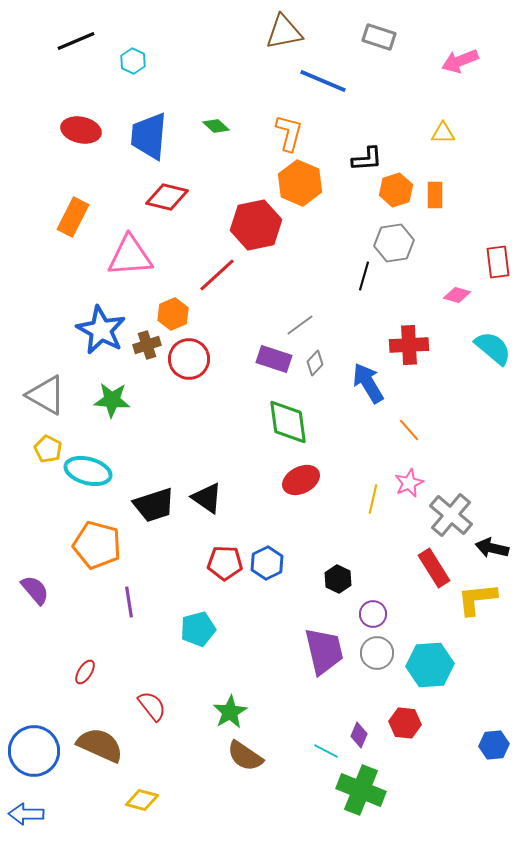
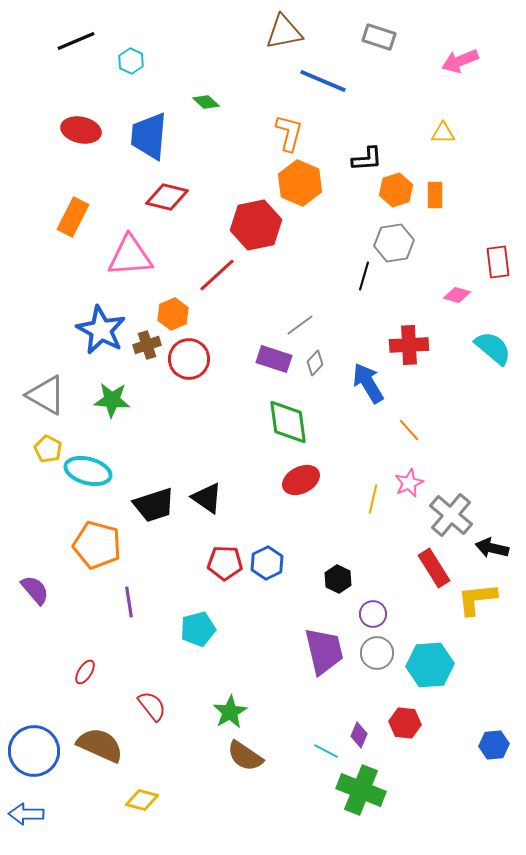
cyan hexagon at (133, 61): moved 2 px left
green diamond at (216, 126): moved 10 px left, 24 px up
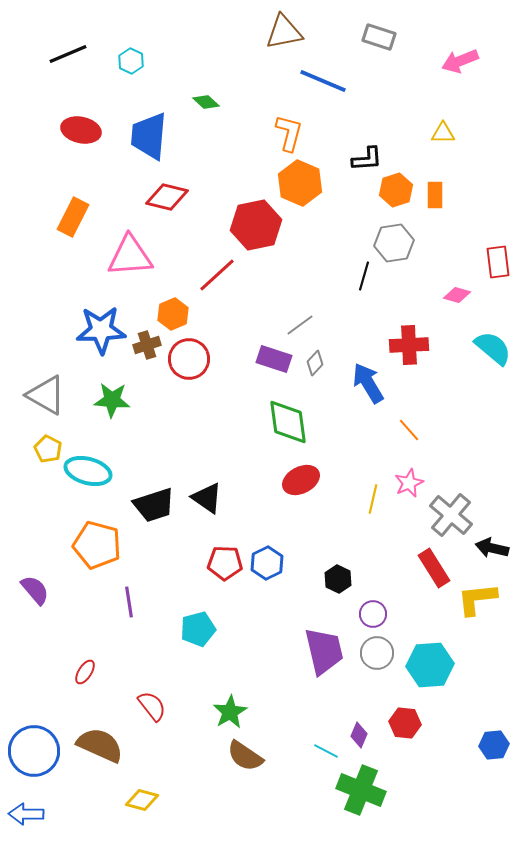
black line at (76, 41): moved 8 px left, 13 px down
blue star at (101, 330): rotated 30 degrees counterclockwise
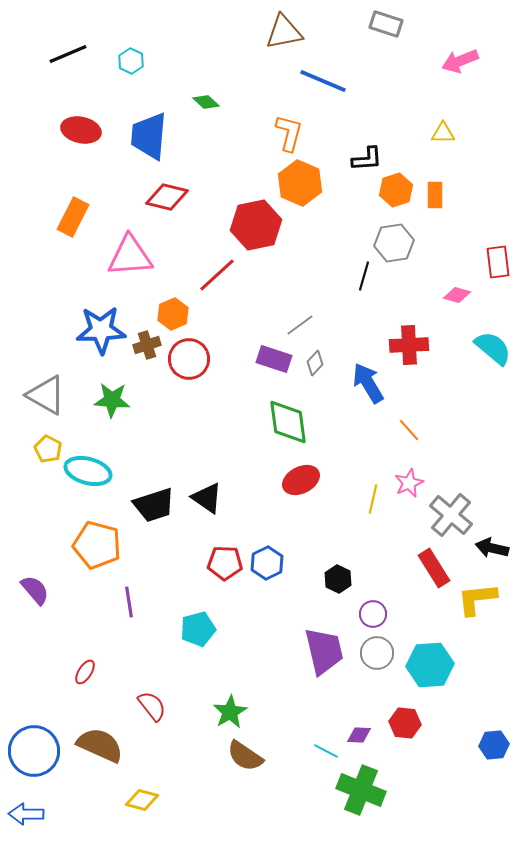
gray rectangle at (379, 37): moved 7 px right, 13 px up
purple diamond at (359, 735): rotated 70 degrees clockwise
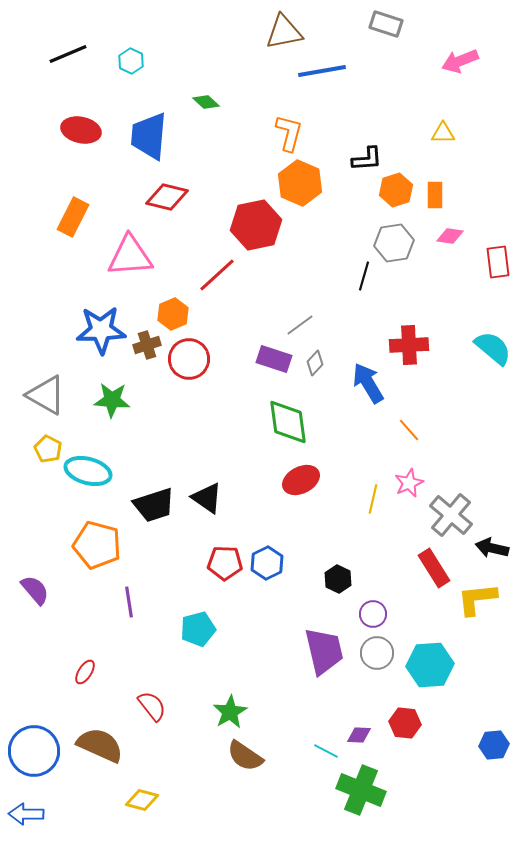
blue line at (323, 81): moved 1 px left, 10 px up; rotated 33 degrees counterclockwise
pink diamond at (457, 295): moved 7 px left, 59 px up; rotated 8 degrees counterclockwise
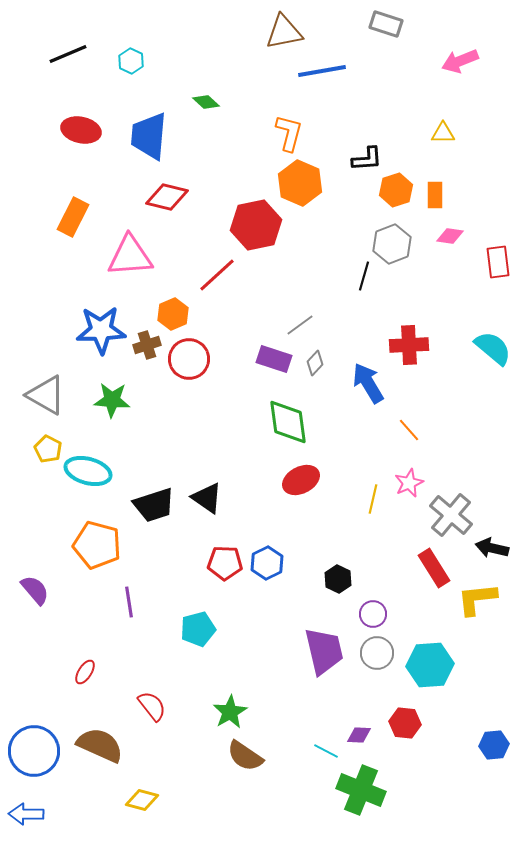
gray hexagon at (394, 243): moved 2 px left, 1 px down; rotated 12 degrees counterclockwise
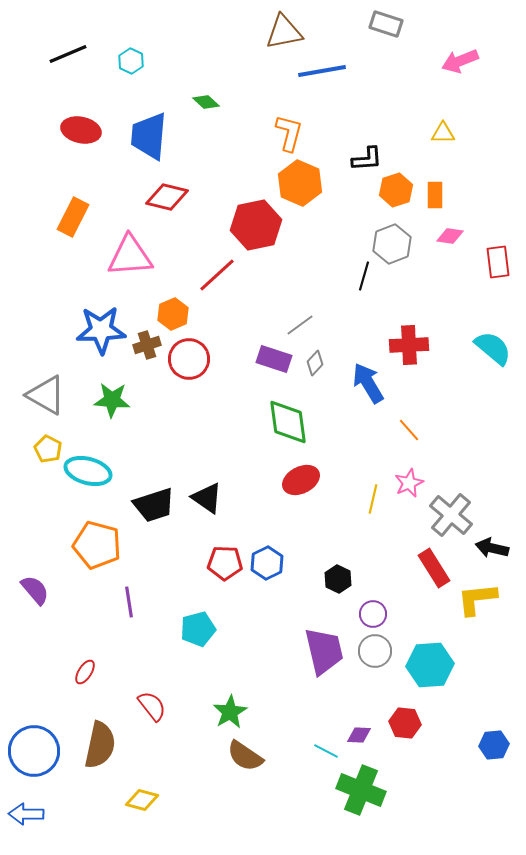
gray circle at (377, 653): moved 2 px left, 2 px up
brown semicircle at (100, 745): rotated 78 degrees clockwise
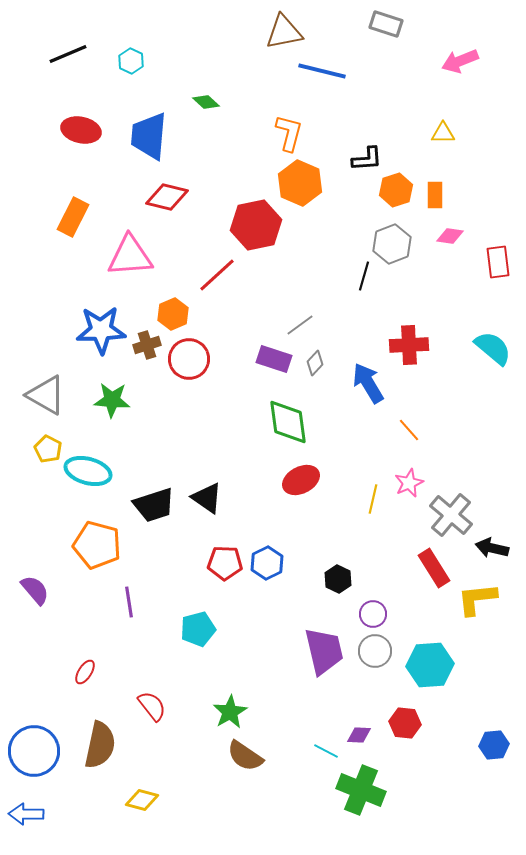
blue line at (322, 71): rotated 24 degrees clockwise
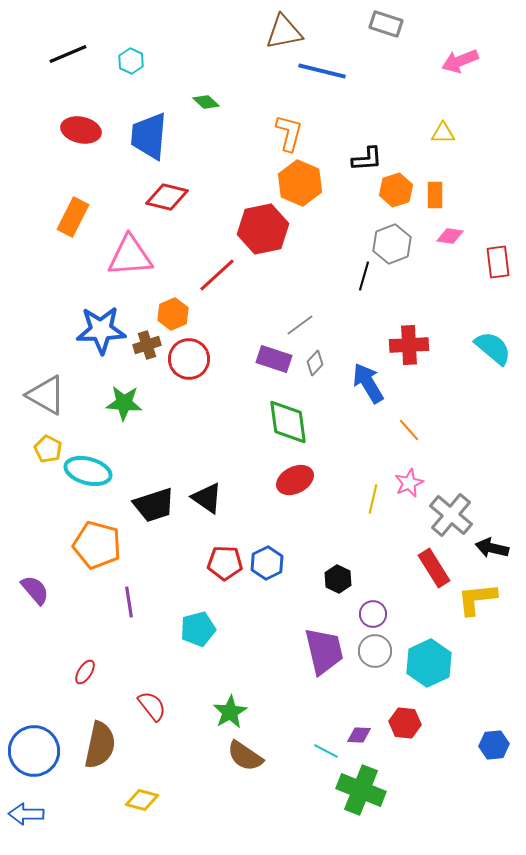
red hexagon at (256, 225): moved 7 px right, 4 px down
green star at (112, 400): moved 12 px right, 3 px down
red ellipse at (301, 480): moved 6 px left
cyan hexagon at (430, 665): moved 1 px left, 2 px up; rotated 21 degrees counterclockwise
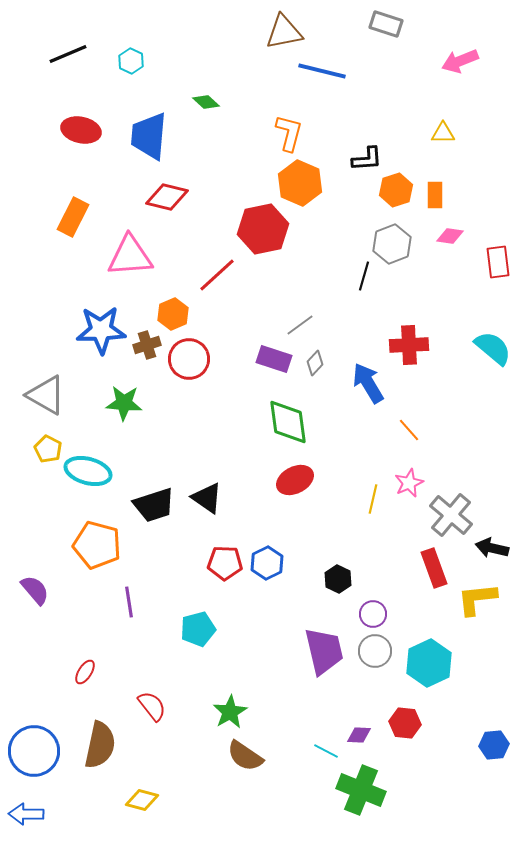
red rectangle at (434, 568): rotated 12 degrees clockwise
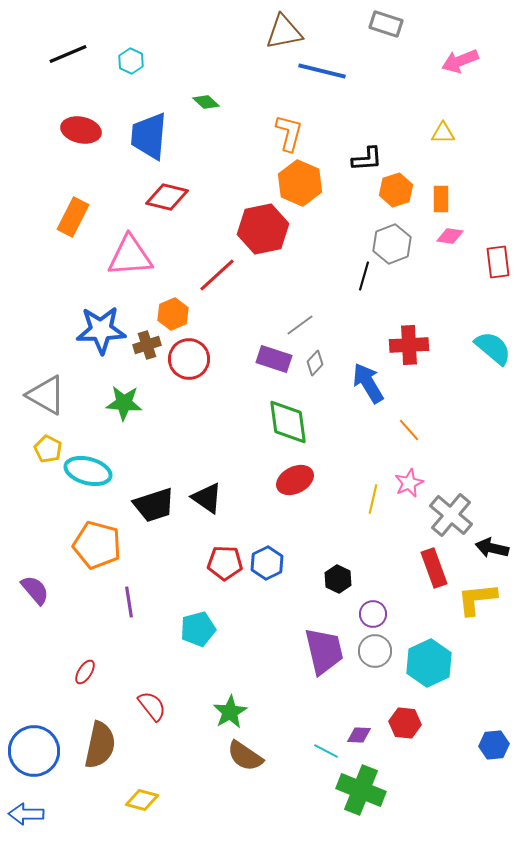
orange rectangle at (435, 195): moved 6 px right, 4 px down
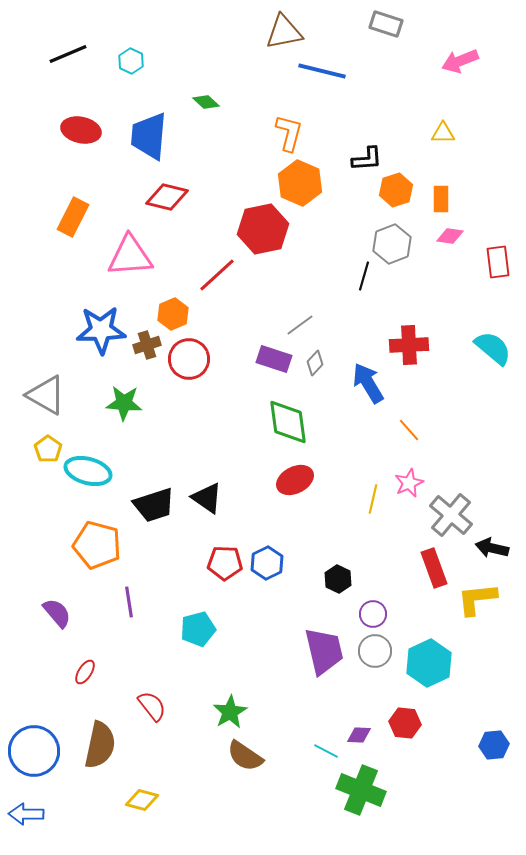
yellow pentagon at (48, 449): rotated 8 degrees clockwise
purple semicircle at (35, 590): moved 22 px right, 23 px down
